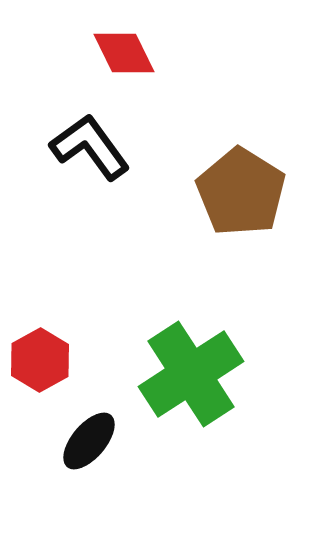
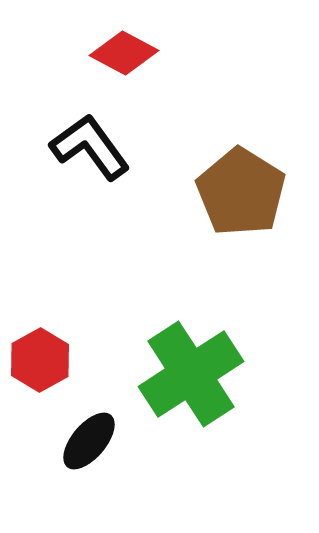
red diamond: rotated 36 degrees counterclockwise
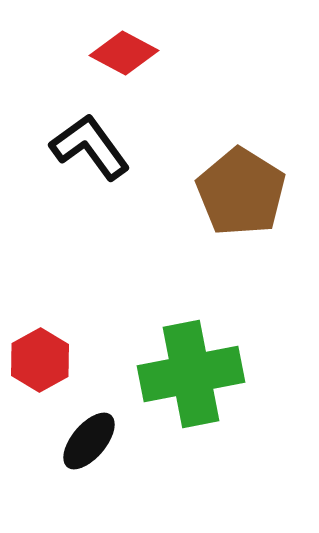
green cross: rotated 22 degrees clockwise
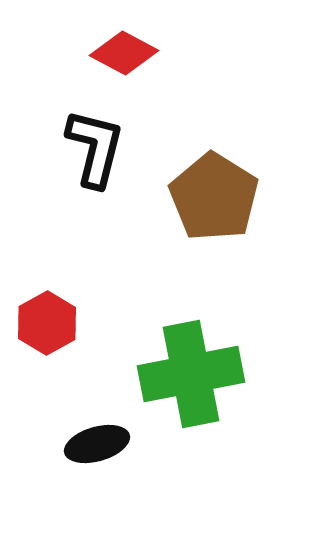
black L-shape: moved 5 px right, 1 px down; rotated 50 degrees clockwise
brown pentagon: moved 27 px left, 5 px down
red hexagon: moved 7 px right, 37 px up
black ellipse: moved 8 px right, 3 px down; rotated 34 degrees clockwise
